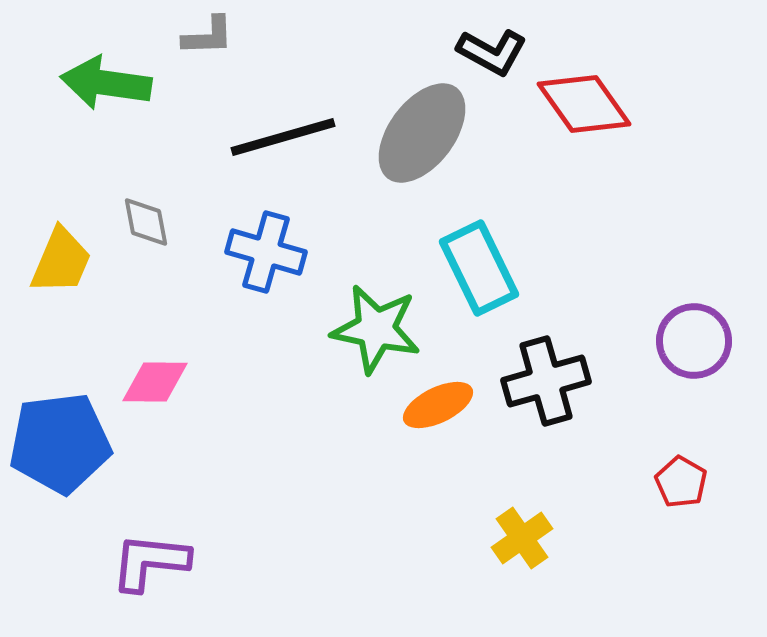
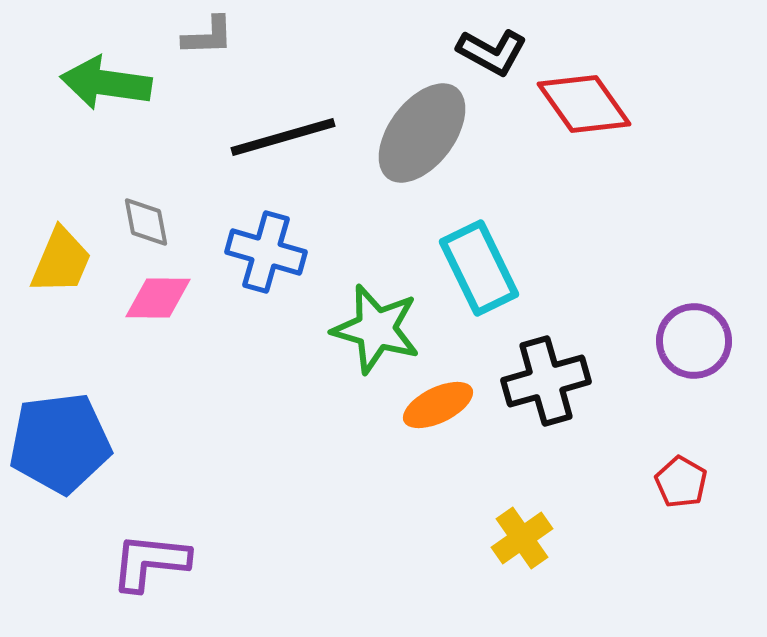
green star: rotated 4 degrees clockwise
pink diamond: moved 3 px right, 84 px up
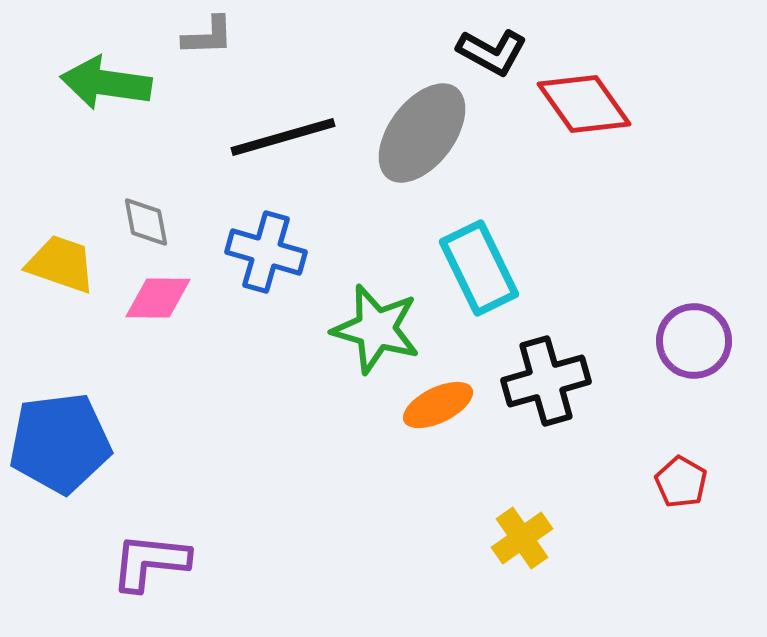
yellow trapezoid: moved 3 px down; rotated 94 degrees counterclockwise
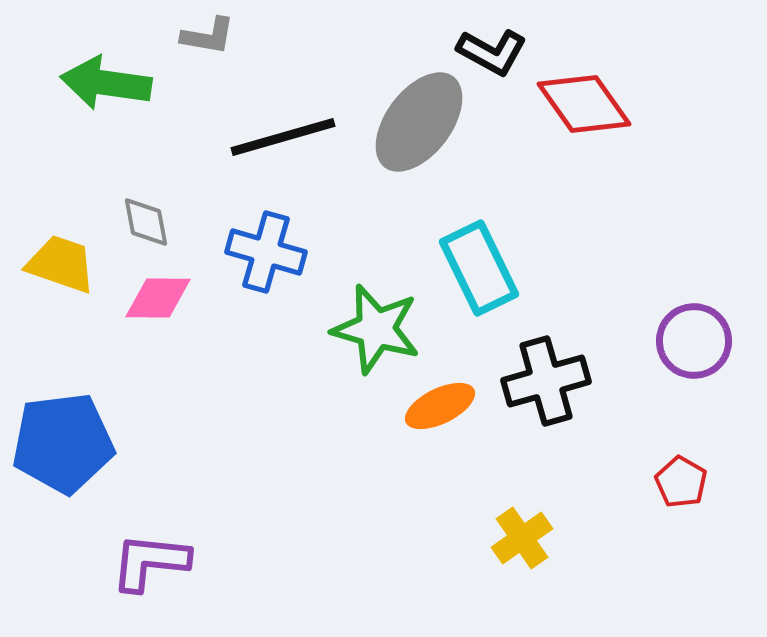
gray L-shape: rotated 12 degrees clockwise
gray ellipse: moved 3 px left, 11 px up
orange ellipse: moved 2 px right, 1 px down
blue pentagon: moved 3 px right
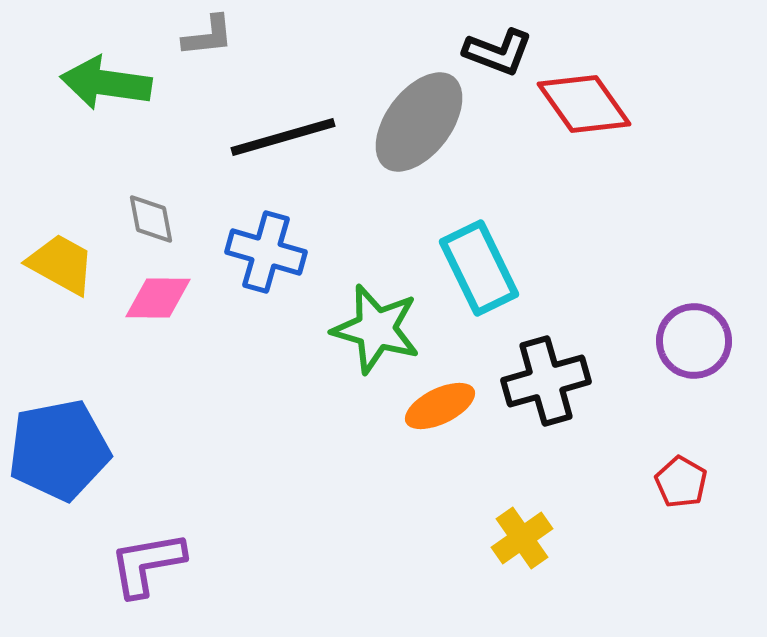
gray L-shape: rotated 16 degrees counterclockwise
black L-shape: moved 6 px right; rotated 8 degrees counterclockwise
gray diamond: moved 5 px right, 3 px up
yellow trapezoid: rotated 10 degrees clockwise
blue pentagon: moved 4 px left, 7 px down; rotated 4 degrees counterclockwise
purple L-shape: moved 3 px left, 2 px down; rotated 16 degrees counterclockwise
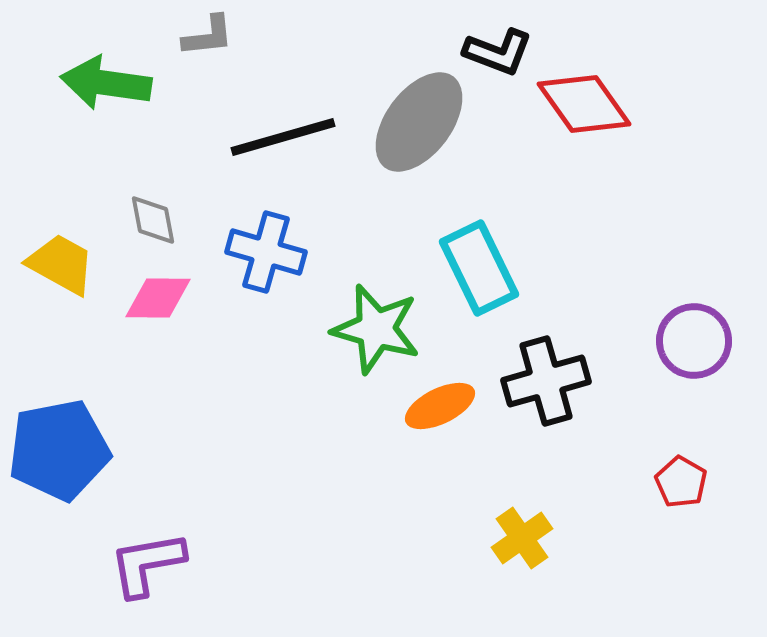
gray diamond: moved 2 px right, 1 px down
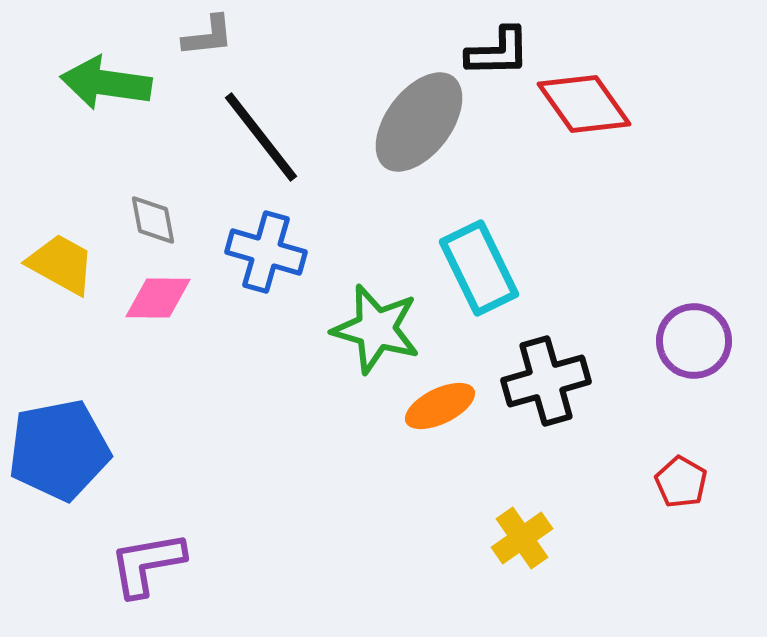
black L-shape: rotated 22 degrees counterclockwise
black line: moved 22 px left; rotated 68 degrees clockwise
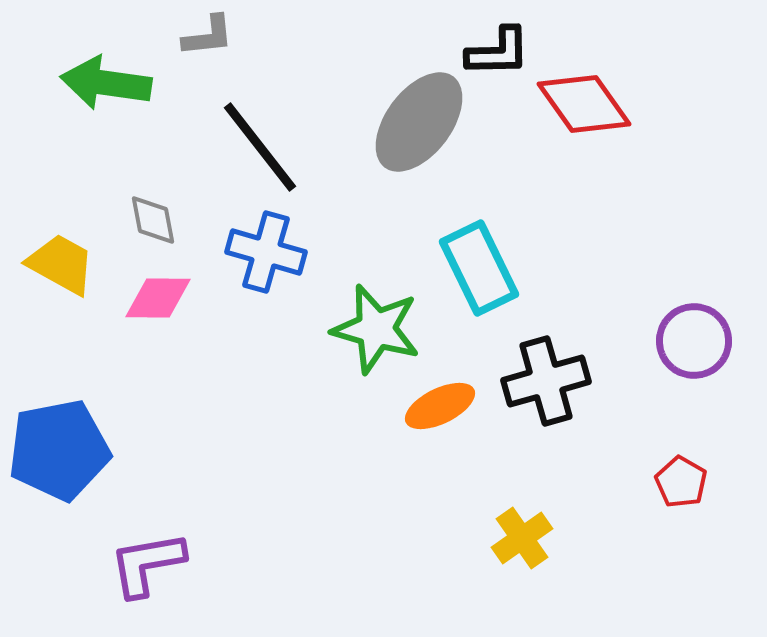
black line: moved 1 px left, 10 px down
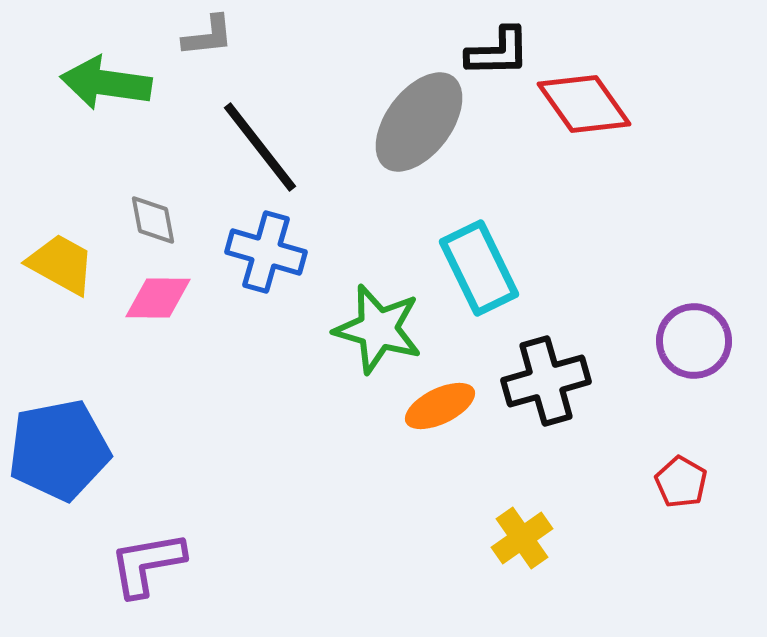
green star: moved 2 px right
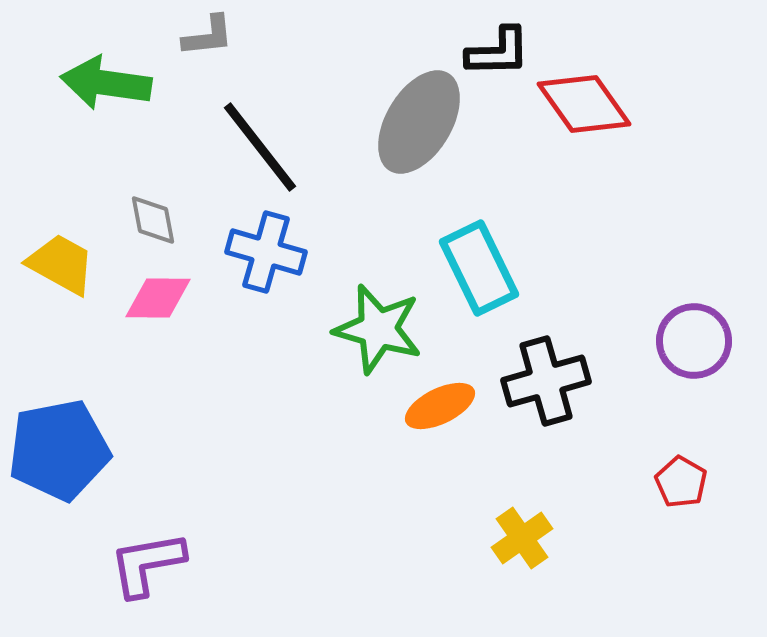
gray ellipse: rotated 6 degrees counterclockwise
